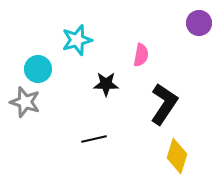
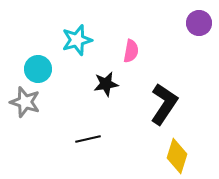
pink semicircle: moved 10 px left, 4 px up
black star: rotated 10 degrees counterclockwise
black line: moved 6 px left
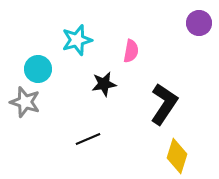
black star: moved 2 px left
black line: rotated 10 degrees counterclockwise
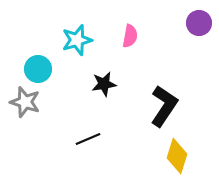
pink semicircle: moved 1 px left, 15 px up
black L-shape: moved 2 px down
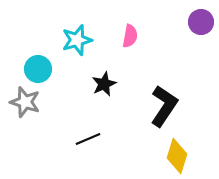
purple circle: moved 2 px right, 1 px up
black star: rotated 15 degrees counterclockwise
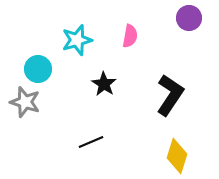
purple circle: moved 12 px left, 4 px up
black star: rotated 15 degrees counterclockwise
black L-shape: moved 6 px right, 11 px up
black line: moved 3 px right, 3 px down
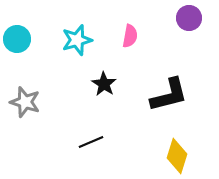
cyan circle: moved 21 px left, 30 px up
black L-shape: moved 1 px left; rotated 42 degrees clockwise
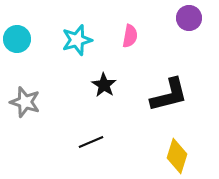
black star: moved 1 px down
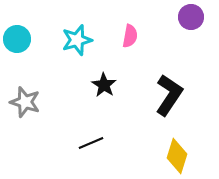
purple circle: moved 2 px right, 1 px up
black L-shape: rotated 42 degrees counterclockwise
black line: moved 1 px down
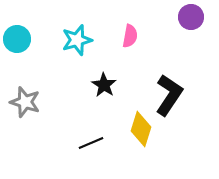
yellow diamond: moved 36 px left, 27 px up
